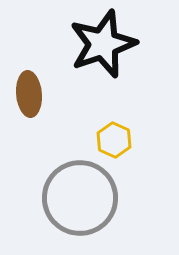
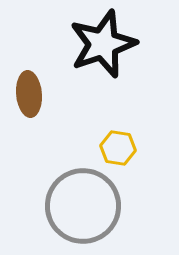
yellow hexagon: moved 4 px right, 8 px down; rotated 16 degrees counterclockwise
gray circle: moved 3 px right, 8 px down
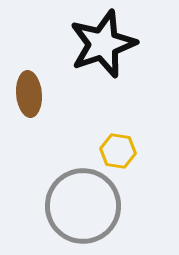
yellow hexagon: moved 3 px down
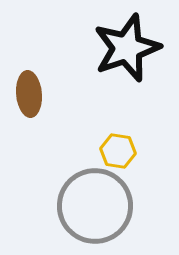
black star: moved 24 px right, 4 px down
gray circle: moved 12 px right
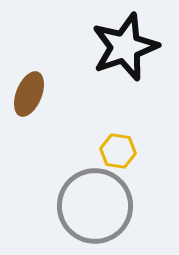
black star: moved 2 px left, 1 px up
brown ellipse: rotated 27 degrees clockwise
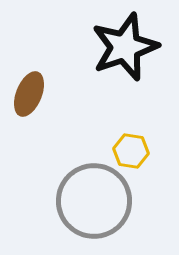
yellow hexagon: moved 13 px right
gray circle: moved 1 px left, 5 px up
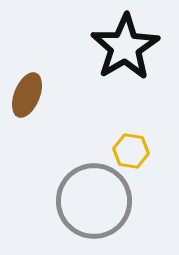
black star: rotated 12 degrees counterclockwise
brown ellipse: moved 2 px left, 1 px down
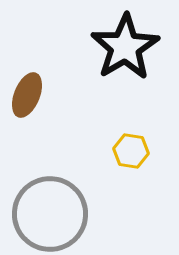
gray circle: moved 44 px left, 13 px down
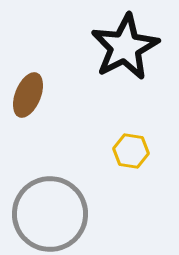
black star: rotated 4 degrees clockwise
brown ellipse: moved 1 px right
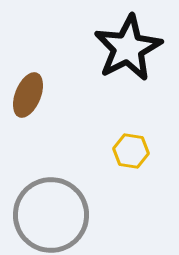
black star: moved 3 px right, 1 px down
gray circle: moved 1 px right, 1 px down
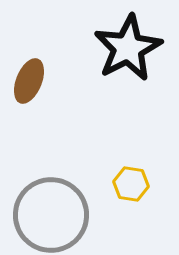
brown ellipse: moved 1 px right, 14 px up
yellow hexagon: moved 33 px down
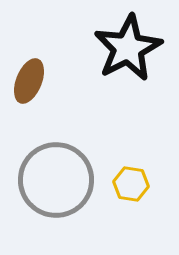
gray circle: moved 5 px right, 35 px up
